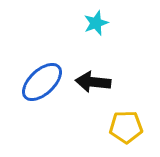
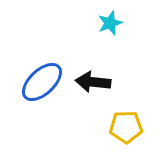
cyan star: moved 14 px right
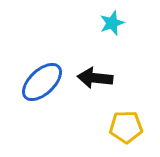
cyan star: moved 2 px right
black arrow: moved 2 px right, 4 px up
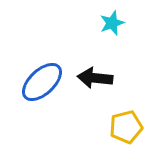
yellow pentagon: rotated 12 degrees counterclockwise
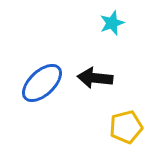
blue ellipse: moved 1 px down
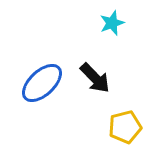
black arrow: rotated 140 degrees counterclockwise
yellow pentagon: moved 1 px left
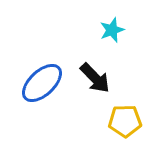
cyan star: moved 7 px down
yellow pentagon: moved 6 px up; rotated 12 degrees clockwise
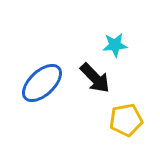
cyan star: moved 3 px right, 15 px down; rotated 15 degrees clockwise
yellow pentagon: moved 1 px right, 1 px up; rotated 8 degrees counterclockwise
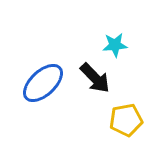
blue ellipse: moved 1 px right
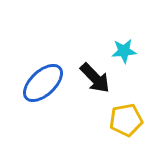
cyan star: moved 9 px right, 6 px down
